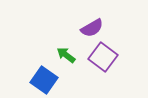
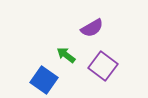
purple square: moved 9 px down
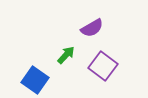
green arrow: rotated 96 degrees clockwise
blue square: moved 9 px left
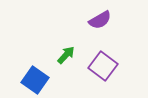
purple semicircle: moved 8 px right, 8 px up
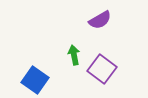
green arrow: moved 8 px right; rotated 54 degrees counterclockwise
purple square: moved 1 px left, 3 px down
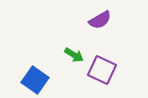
green arrow: rotated 132 degrees clockwise
purple square: moved 1 px down; rotated 12 degrees counterclockwise
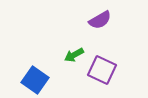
green arrow: rotated 120 degrees clockwise
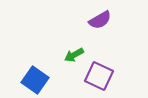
purple square: moved 3 px left, 6 px down
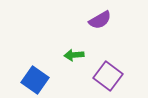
green arrow: rotated 24 degrees clockwise
purple square: moved 9 px right; rotated 12 degrees clockwise
